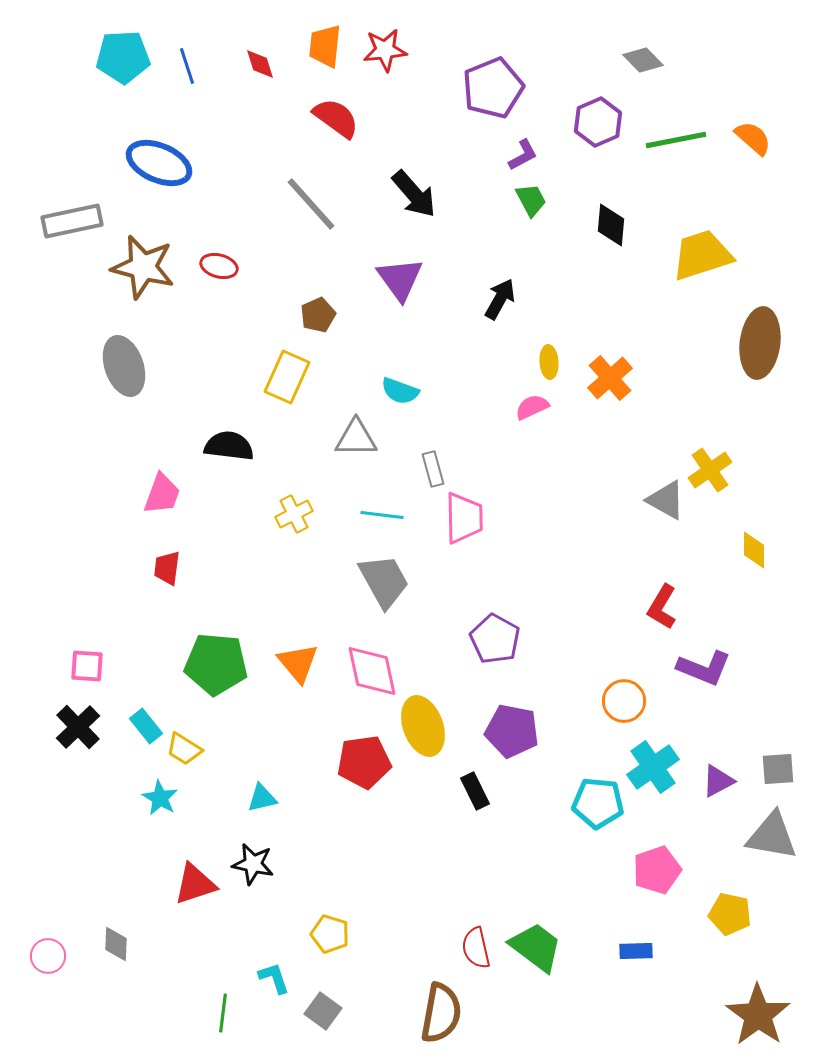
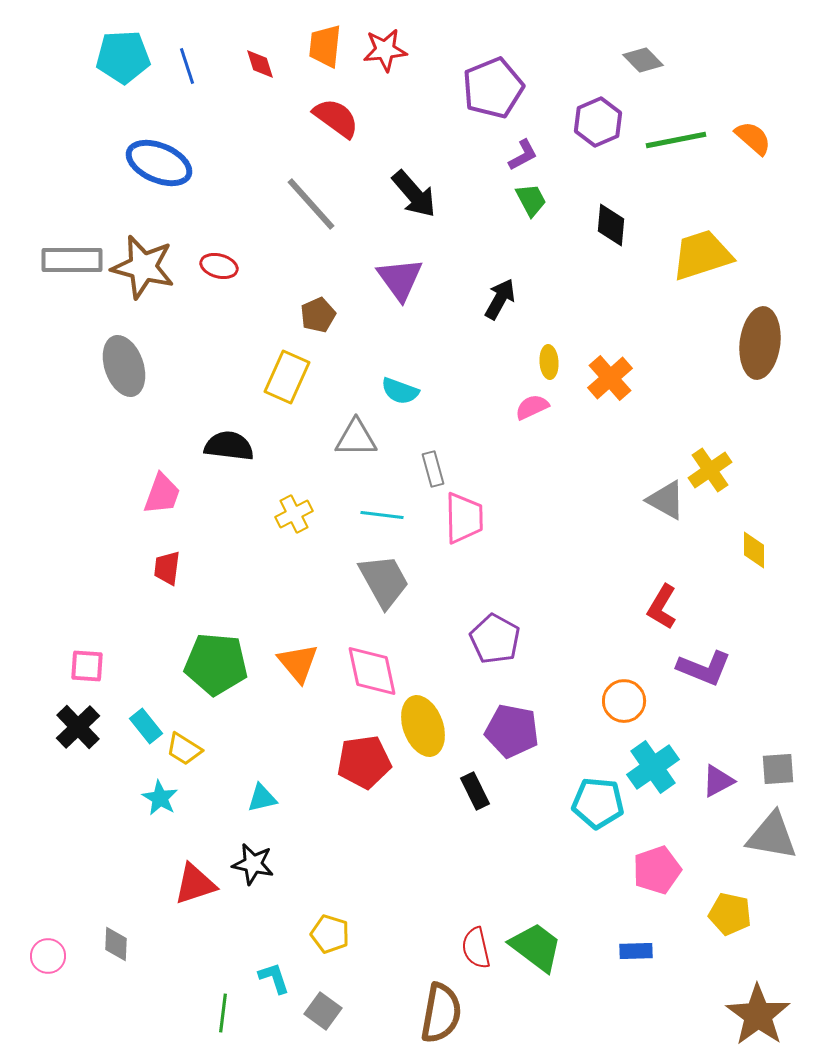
gray rectangle at (72, 221): moved 39 px down; rotated 12 degrees clockwise
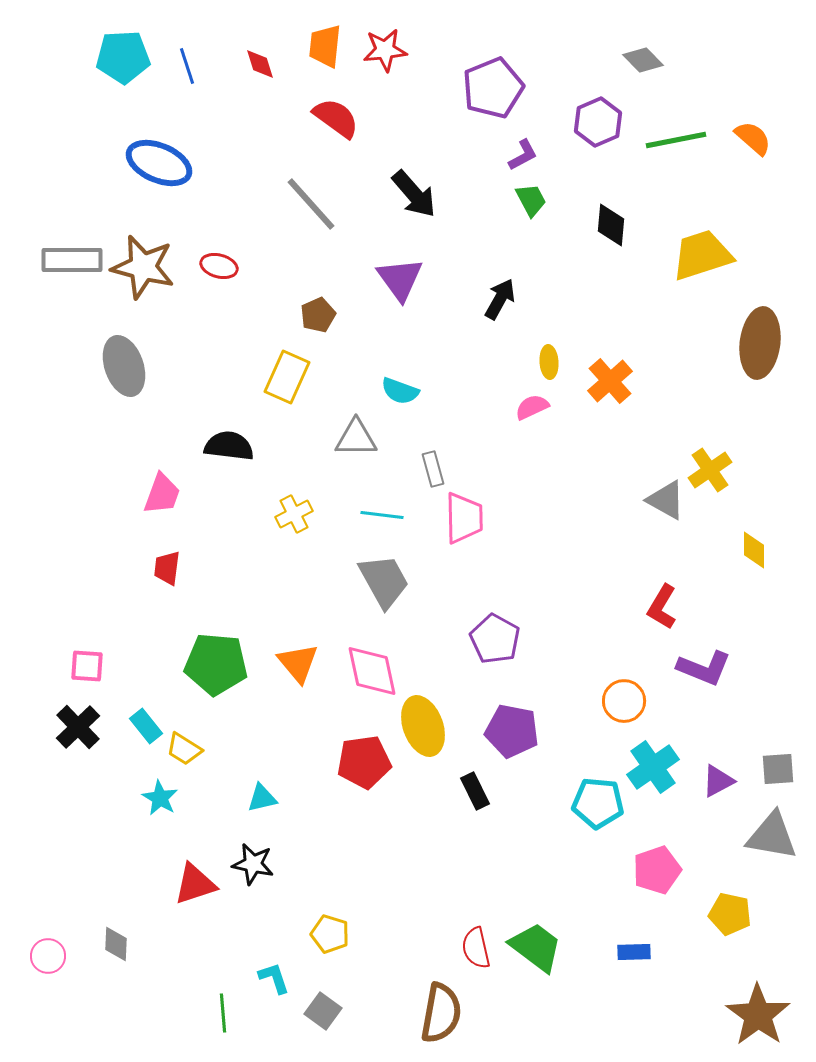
orange cross at (610, 378): moved 3 px down
blue rectangle at (636, 951): moved 2 px left, 1 px down
green line at (223, 1013): rotated 12 degrees counterclockwise
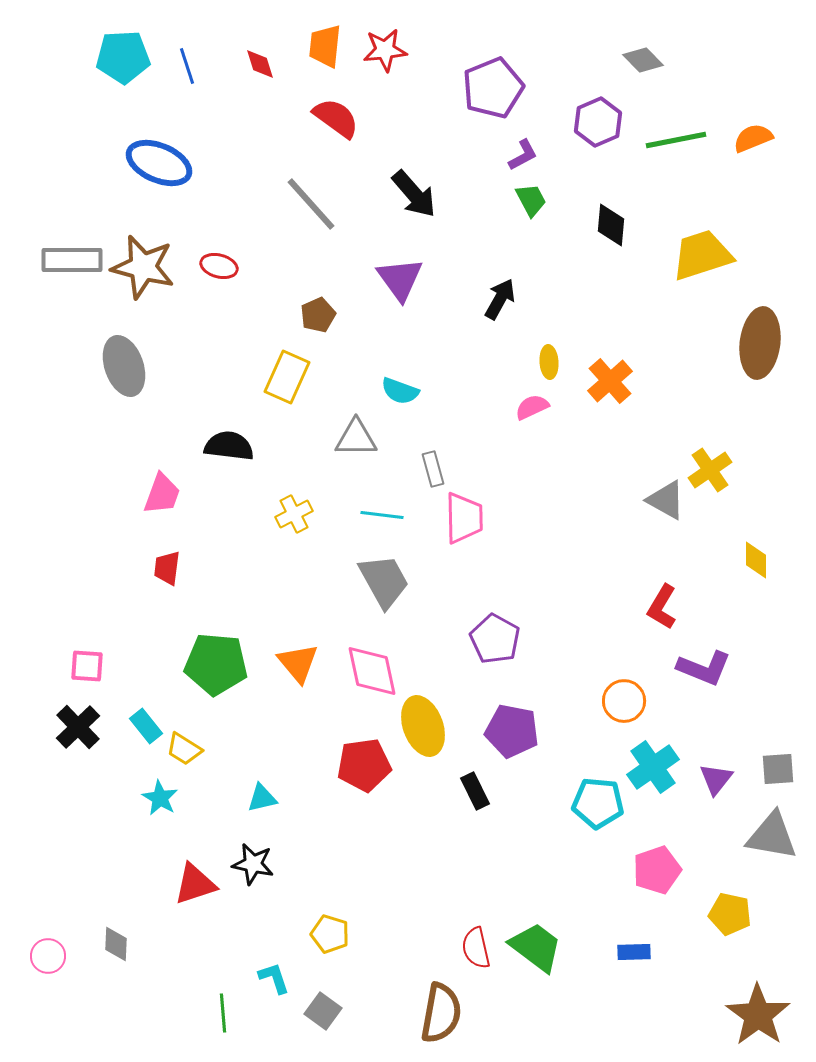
orange semicircle at (753, 138): rotated 63 degrees counterclockwise
yellow diamond at (754, 550): moved 2 px right, 10 px down
red pentagon at (364, 762): moved 3 px down
purple triangle at (718, 781): moved 2 px left, 2 px up; rotated 24 degrees counterclockwise
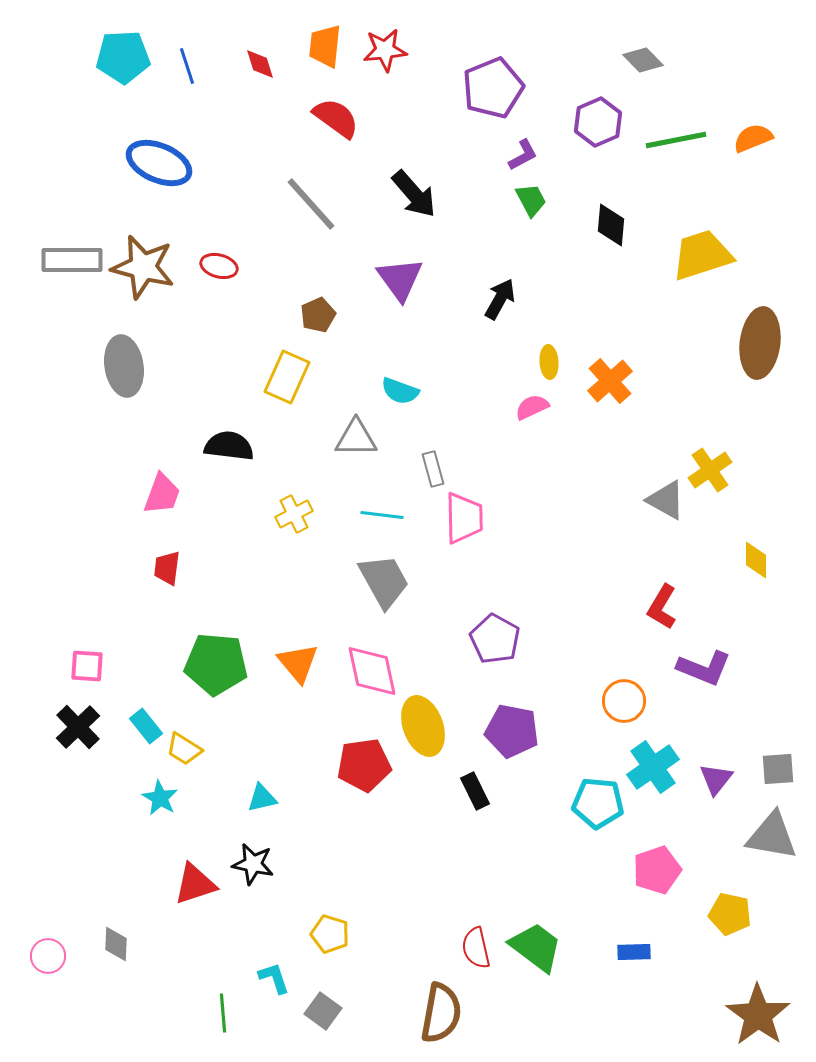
gray ellipse at (124, 366): rotated 10 degrees clockwise
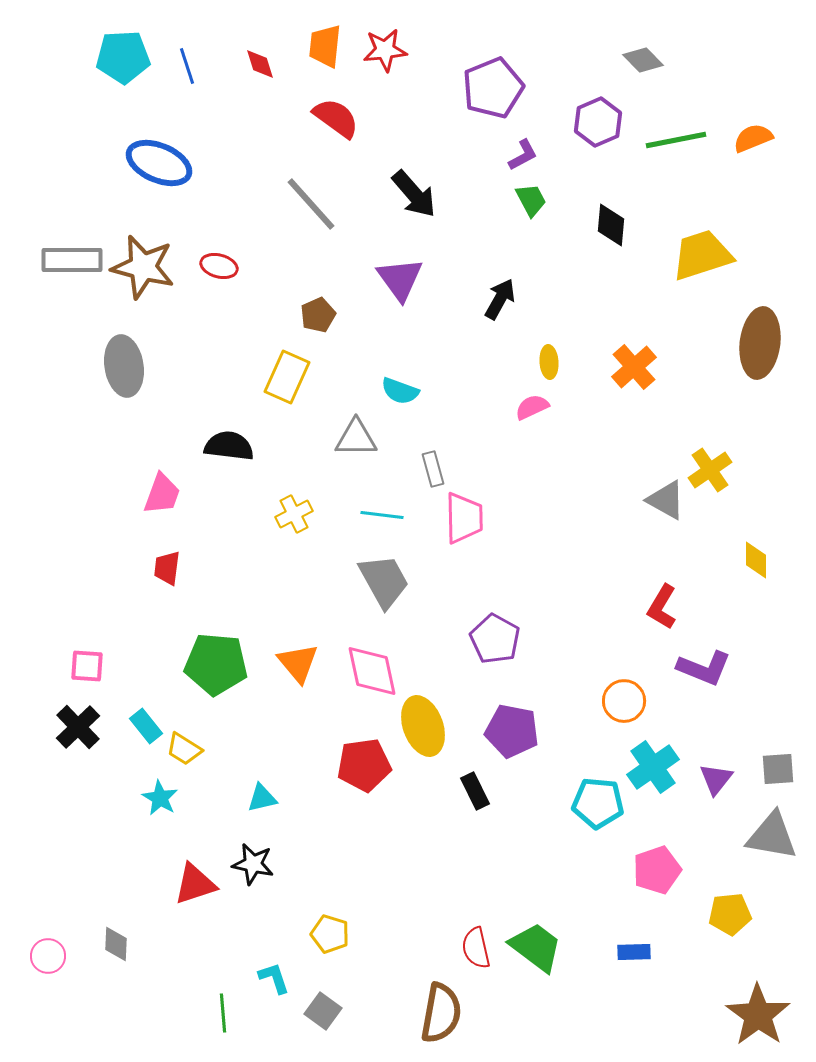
orange cross at (610, 381): moved 24 px right, 14 px up
yellow pentagon at (730, 914): rotated 18 degrees counterclockwise
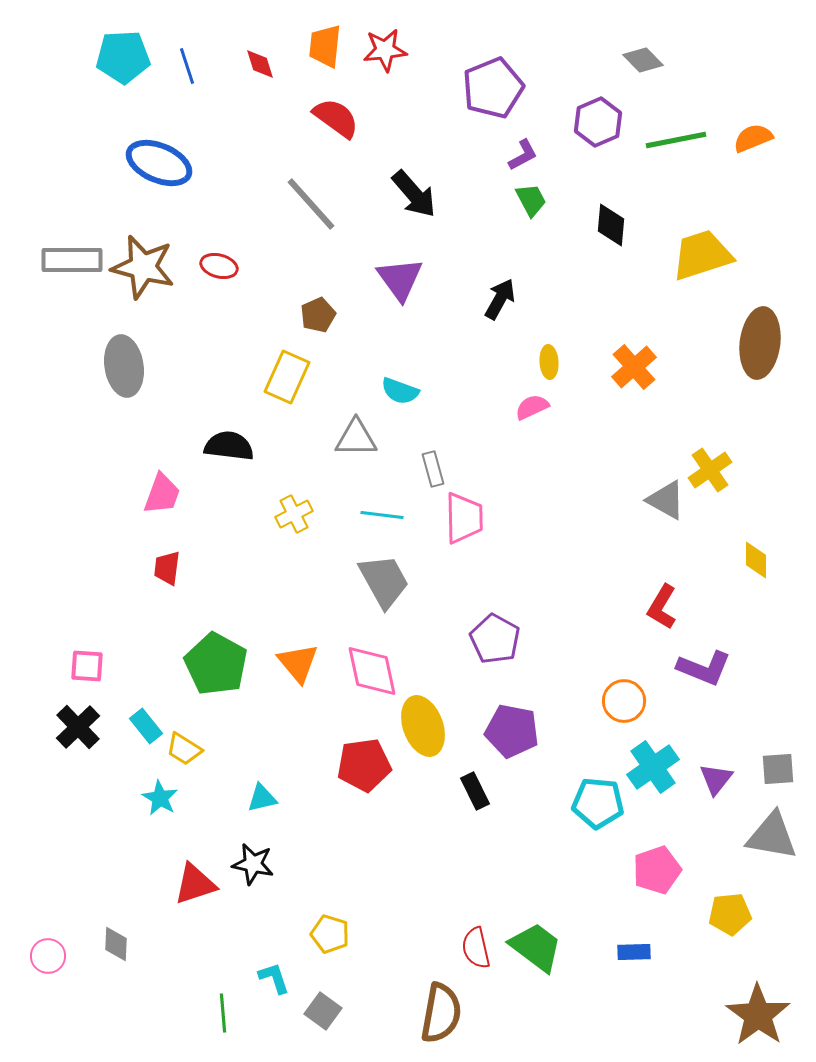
green pentagon at (216, 664): rotated 24 degrees clockwise
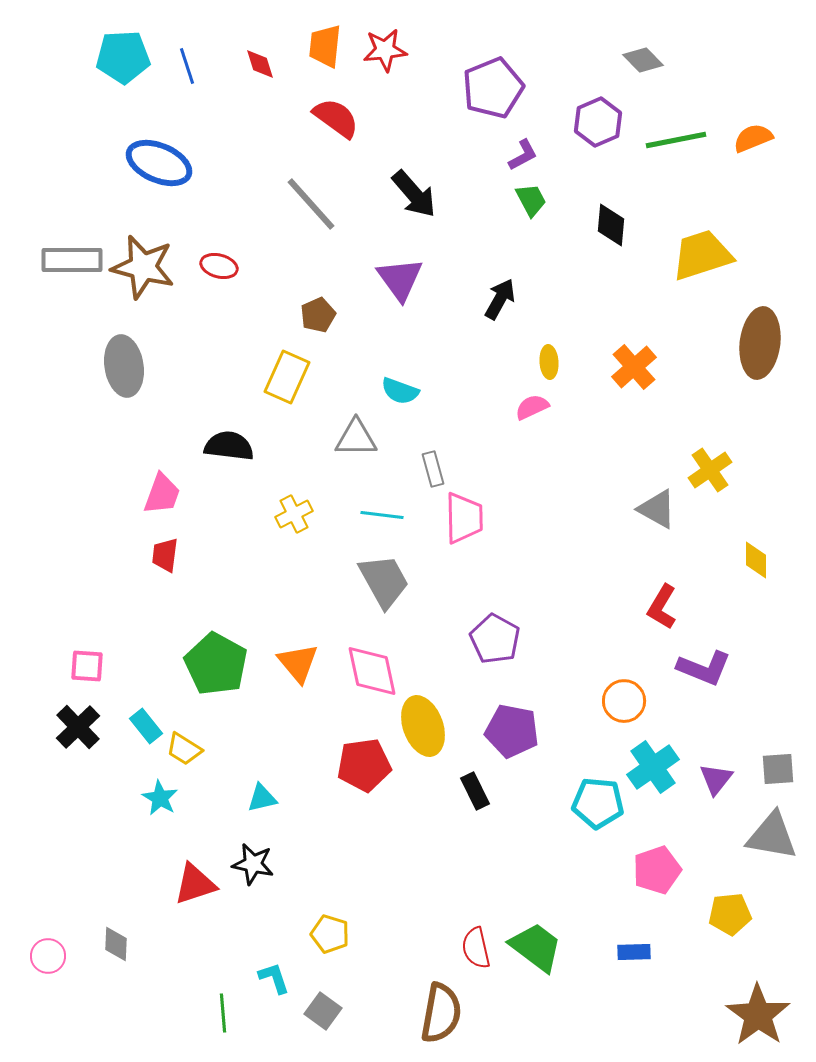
gray triangle at (666, 500): moved 9 px left, 9 px down
red trapezoid at (167, 568): moved 2 px left, 13 px up
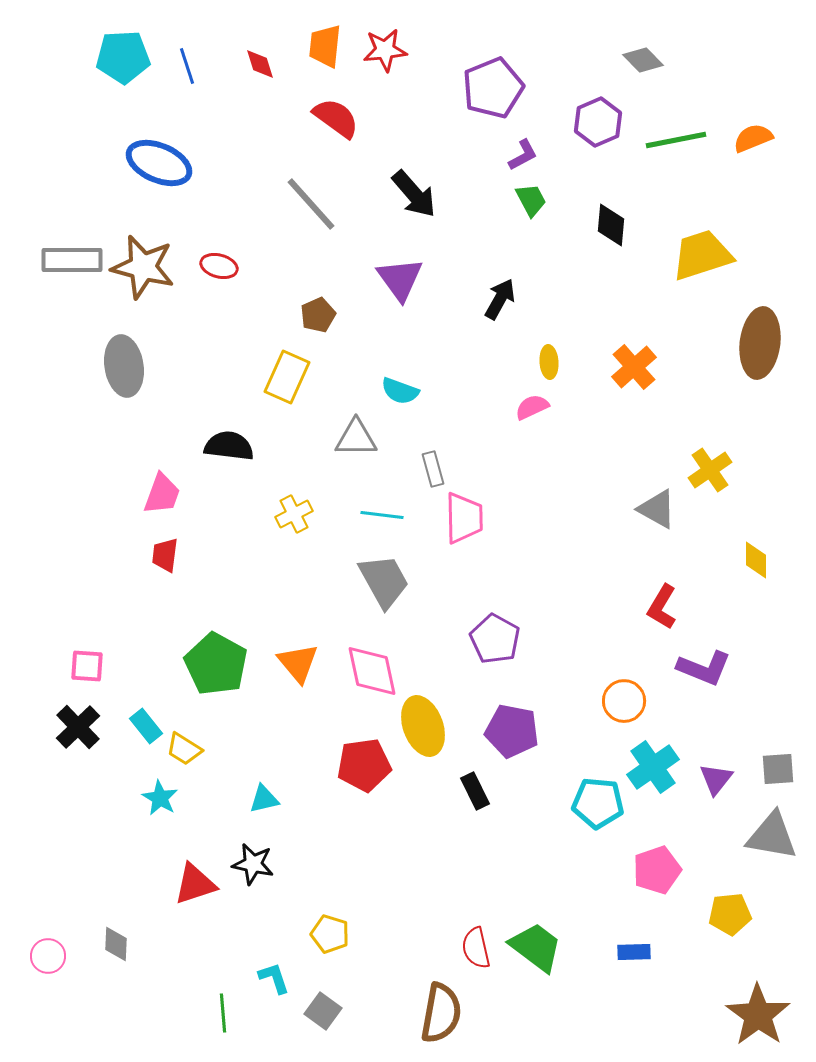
cyan triangle at (262, 798): moved 2 px right, 1 px down
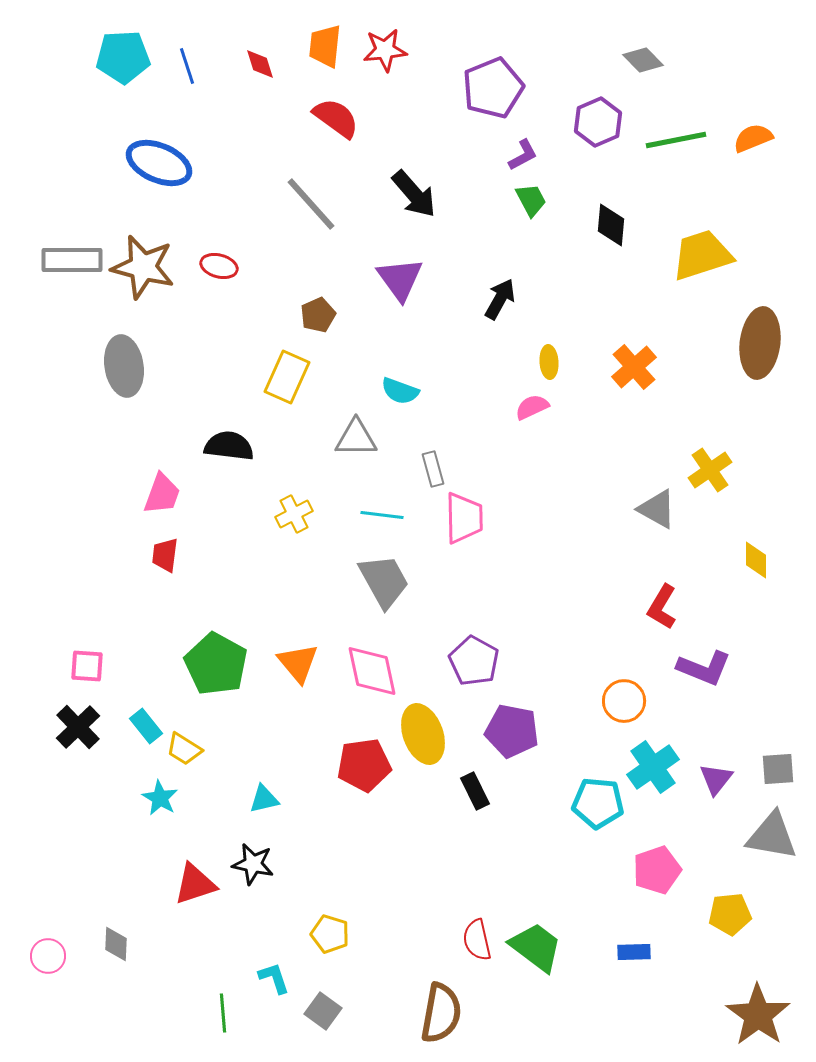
purple pentagon at (495, 639): moved 21 px left, 22 px down
yellow ellipse at (423, 726): moved 8 px down
red semicircle at (476, 948): moved 1 px right, 8 px up
